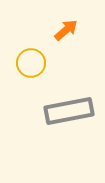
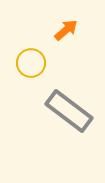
gray rectangle: rotated 48 degrees clockwise
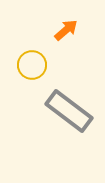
yellow circle: moved 1 px right, 2 px down
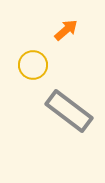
yellow circle: moved 1 px right
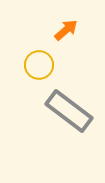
yellow circle: moved 6 px right
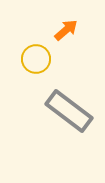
yellow circle: moved 3 px left, 6 px up
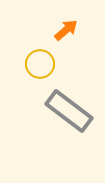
yellow circle: moved 4 px right, 5 px down
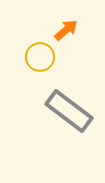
yellow circle: moved 7 px up
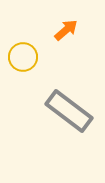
yellow circle: moved 17 px left
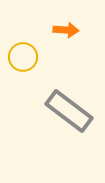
orange arrow: rotated 45 degrees clockwise
